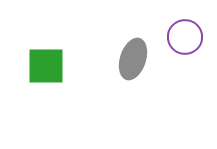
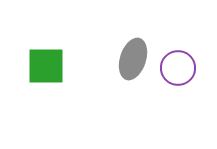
purple circle: moved 7 px left, 31 px down
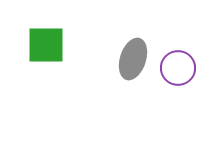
green square: moved 21 px up
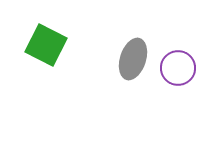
green square: rotated 27 degrees clockwise
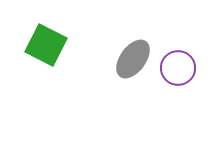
gray ellipse: rotated 18 degrees clockwise
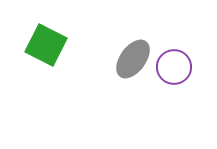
purple circle: moved 4 px left, 1 px up
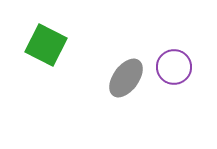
gray ellipse: moved 7 px left, 19 px down
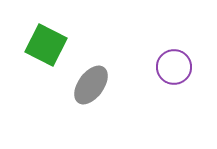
gray ellipse: moved 35 px left, 7 px down
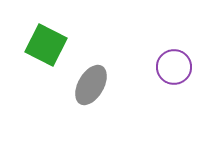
gray ellipse: rotated 6 degrees counterclockwise
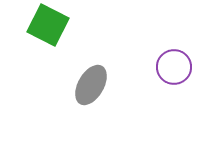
green square: moved 2 px right, 20 px up
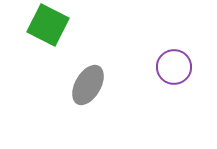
gray ellipse: moved 3 px left
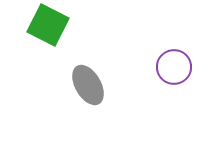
gray ellipse: rotated 60 degrees counterclockwise
